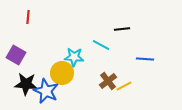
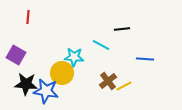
blue star: rotated 15 degrees counterclockwise
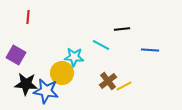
blue line: moved 5 px right, 9 px up
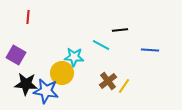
black line: moved 2 px left, 1 px down
yellow line: rotated 28 degrees counterclockwise
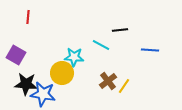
blue star: moved 3 px left, 3 px down
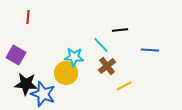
cyan line: rotated 18 degrees clockwise
yellow circle: moved 4 px right
brown cross: moved 1 px left, 15 px up
yellow line: rotated 28 degrees clockwise
blue star: rotated 10 degrees clockwise
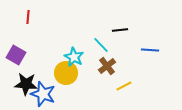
cyan star: rotated 24 degrees clockwise
